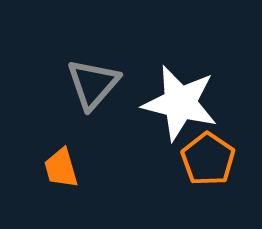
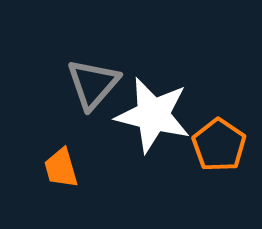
white star: moved 27 px left, 12 px down
orange pentagon: moved 11 px right, 14 px up
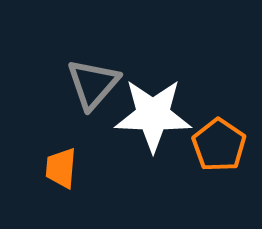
white star: rotated 12 degrees counterclockwise
orange trapezoid: rotated 21 degrees clockwise
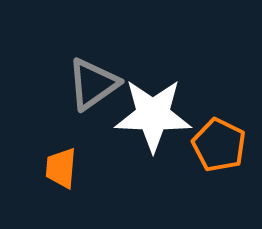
gray triangle: rotated 14 degrees clockwise
orange pentagon: rotated 8 degrees counterclockwise
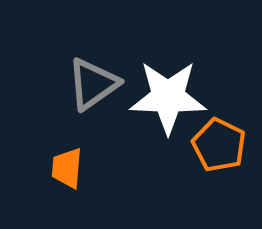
white star: moved 15 px right, 18 px up
orange trapezoid: moved 6 px right
